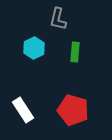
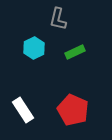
green rectangle: rotated 60 degrees clockwise
red pentagon: rotated 8 degrees clockwise
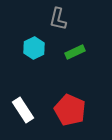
red pentagon: moved 3 px left
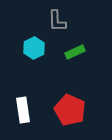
gray L-shape: moved 1 px left, 2 px down; rotated 15 degrees counterclockwise
white rectangle: rotated 25 degrees clockwise
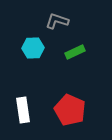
gray L-shape: rotated 110 degrees clockwise
cyan hexagon: moved 1 px left; rotated 25 degrees clockwise
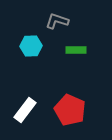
cyan hexagon: moved 2 px left, 2 px up
green rectangle: moved 1 px right, 2 px up; rotated 24 degrees clockwise
white rectangle: moved 2 px right; rotated 45 degrees clockwise
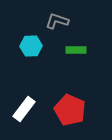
white rectangle: moved 1 px left, 1 px up
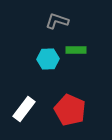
cyan hexagon: moved 17 px right, 13 px down
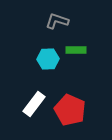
white rectangle: moved 10 px right, 5 px up
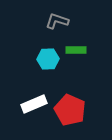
white rectangle: rotated 30 degrees clockwise
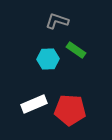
green rectangle: rotated 36 degrees clockwise
red pentagon: rotated 20 degrees counterclockwise
